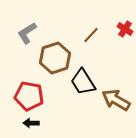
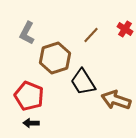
gray L-shape: rotated 30 degrees counterclockwise
red pentagon: rotated 12 degrees clockwise
brown arrow: rotated 12 degrees counterclockwise
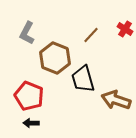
brown hexagon: rotated 20 degrees counterclockwise
black trapezoid: moved 3 px up; rotated 16 degrees clockwise
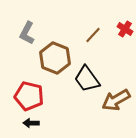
brown line: moved 2 px right
black trapezoid: moved 4 px right; rotated 20 degrees counterclockwise
red pentagon: rotated 8 degrees counterclockwise
brown arrow: rotated 48 degrees counterclockwise
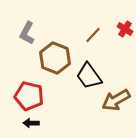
black trapezoid: moved 2 px right, 3 px up
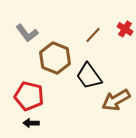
gray L-shape: rotated 65 degrees counterclockwise
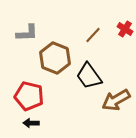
gray L-shape: rotated 55 degrees counterclockwise
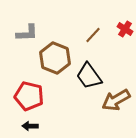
black arrow: moved 1 px left, 3 px down
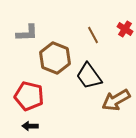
brown line: rotated 72 degrees counterclockwise
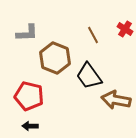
brown arrow: rotated 40 degrees clockwise
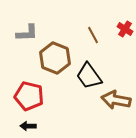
black arrow: moved 2 px left
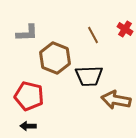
black trapezoid: rotated 56 degrees counterclockwise
